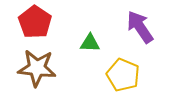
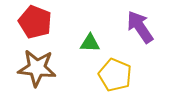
red pentagon: rotated 12 degrees counterclockwise
yellow pentagon: moved 8 px left
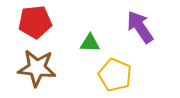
red pentagon: rotated 28 degrees counterclockwise
